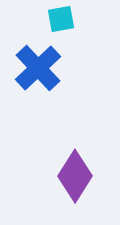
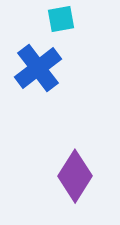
blue cross: rotated 6 degrees clockwise
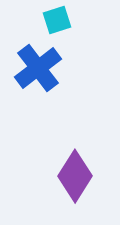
cyan square: moved 4 px left, 1 px down; rotated 8 degrees counterclockwise
